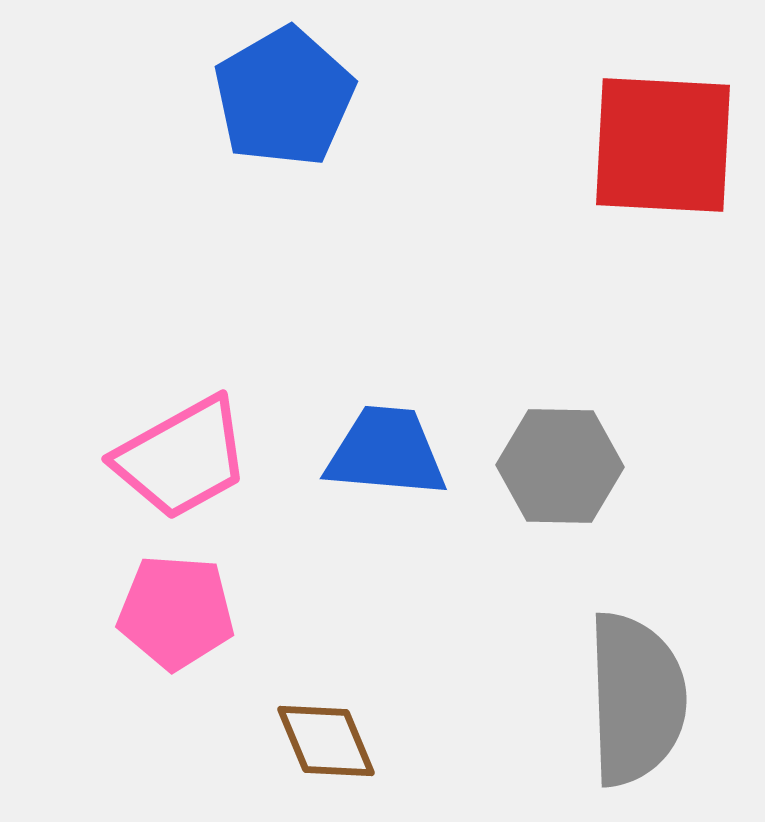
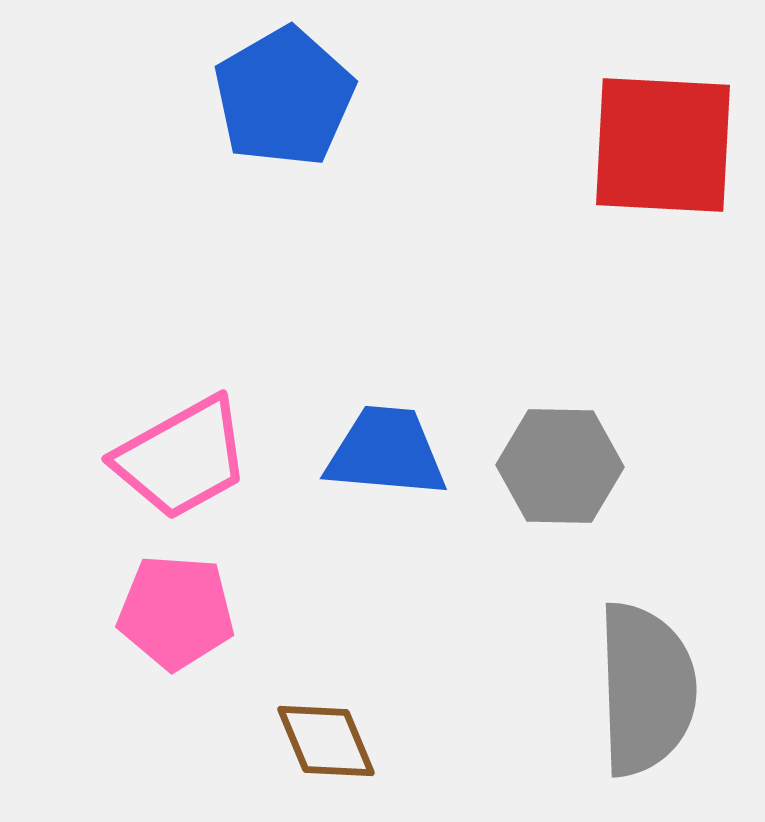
gray semicircle: moved 10 px right, 10 px up
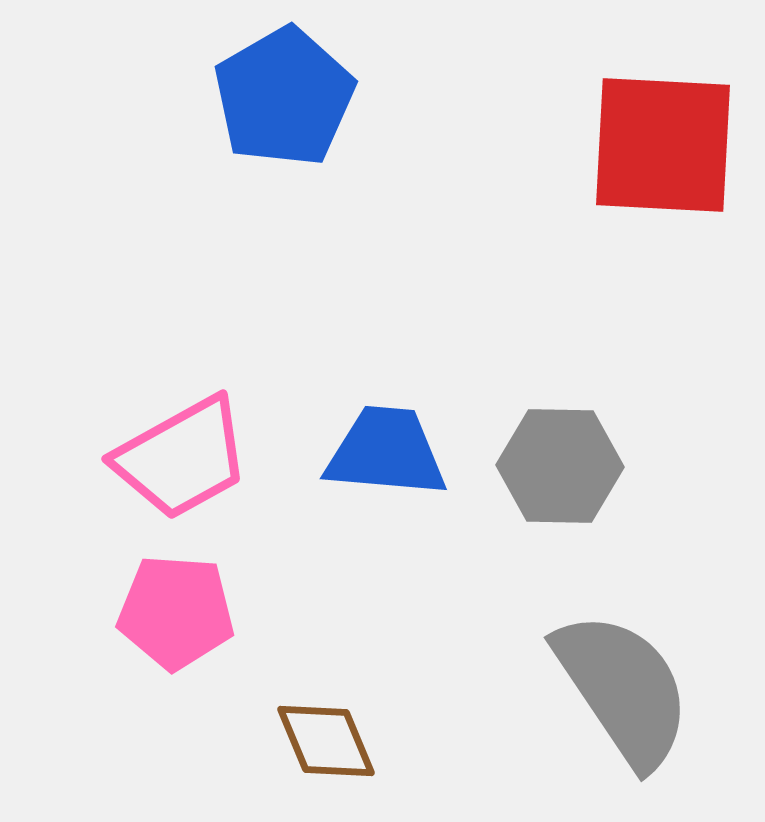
gray semicircle: moved 23 px left; rotated 32 degrees counterclockwise
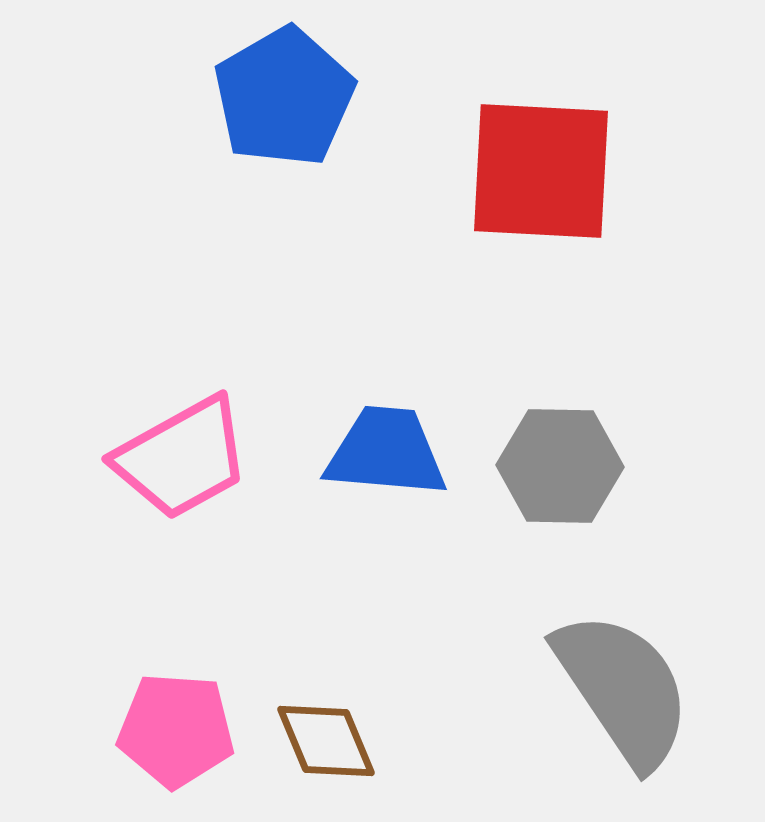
red square: moved 122 px left, 26 px down
pink pentagon: moved 118 px down
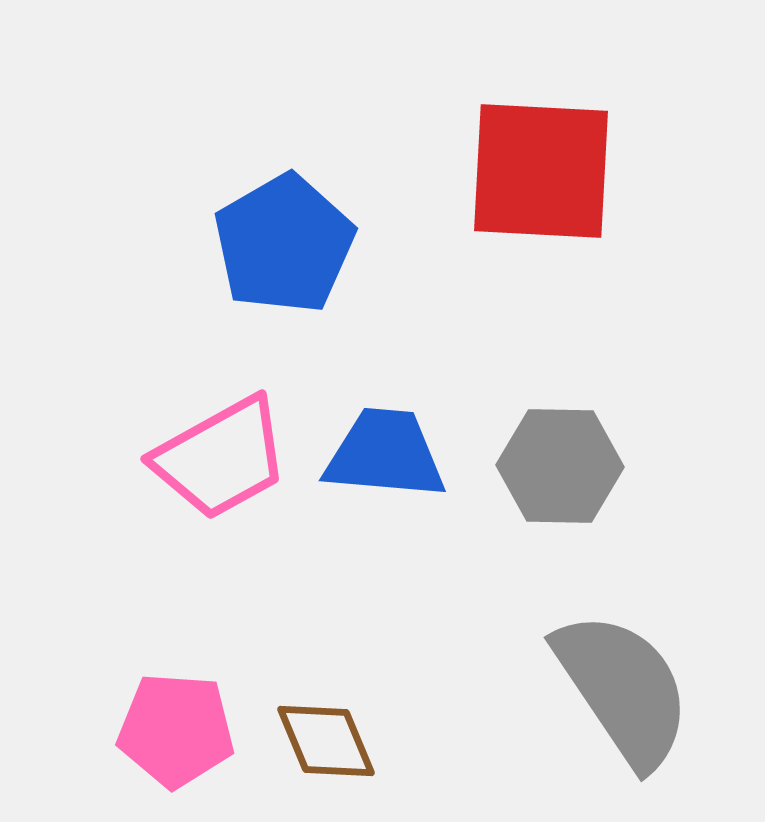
blue pentagon: moved 147 px down
blue trapezoid: moved 1 px left, 2 px down
pink trapezoid: moved 39 px right
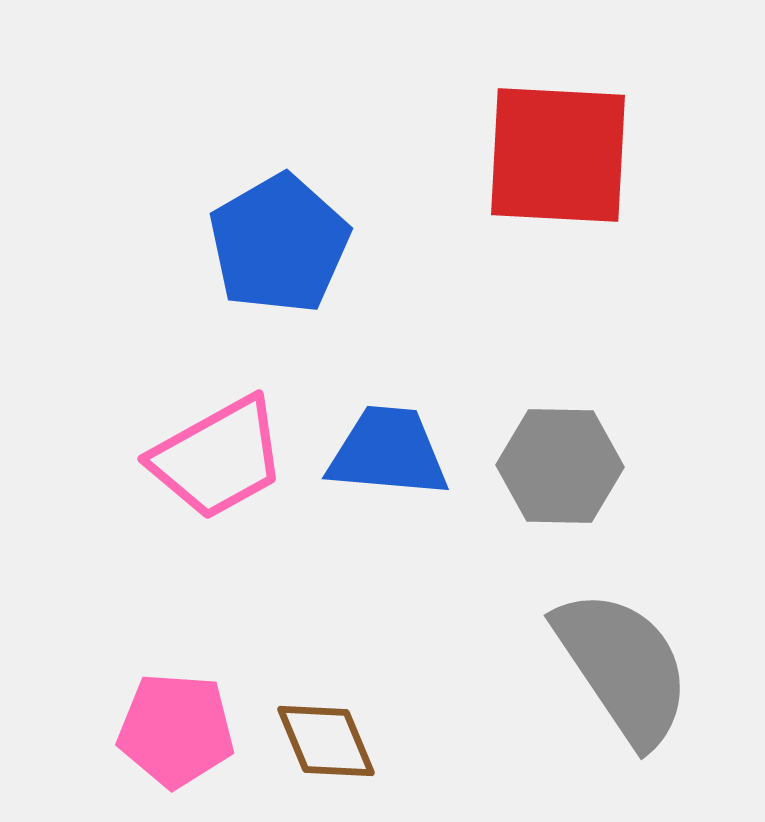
red square: moved 17 px right, 16 px up
blue pentagon: moved 5 px left
blue trapezoid: moved 3 px right, 2 px up
pink trapezoid: moved 3 px left
gray semicircle: moved 22 px up
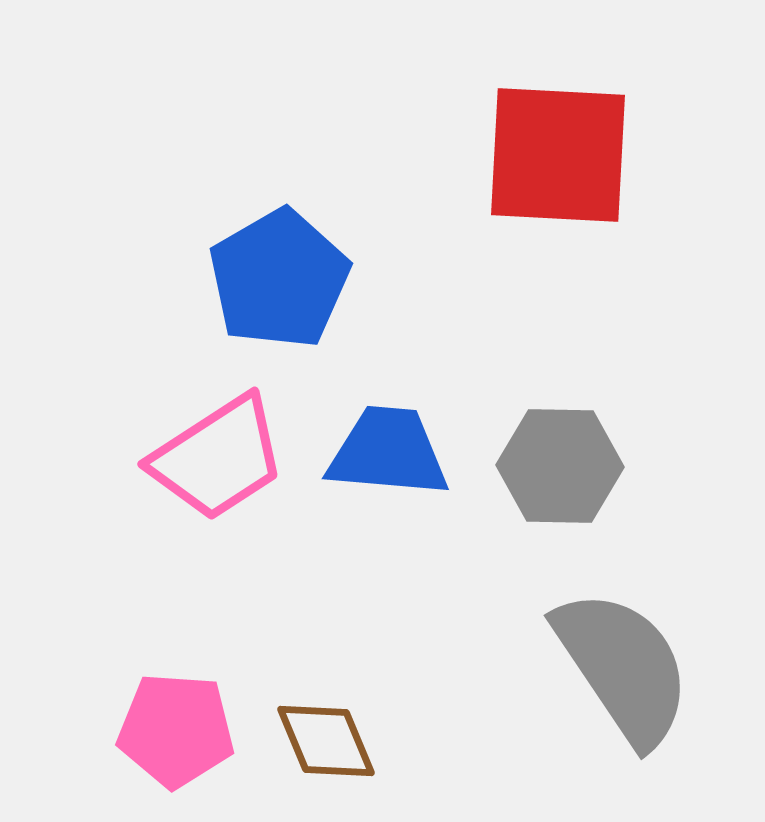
blue pentagon: moved 35 px down
pink trapezoid: rotated 4 degrees counterclockwise
